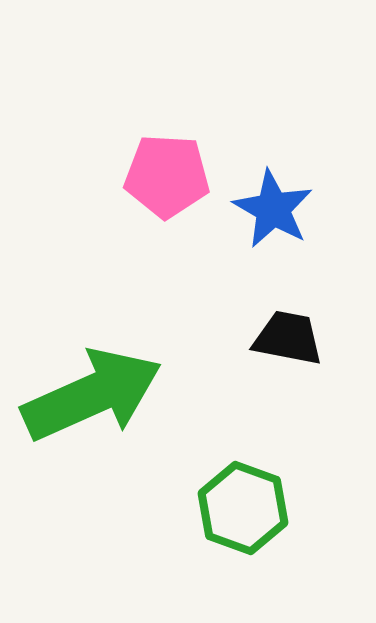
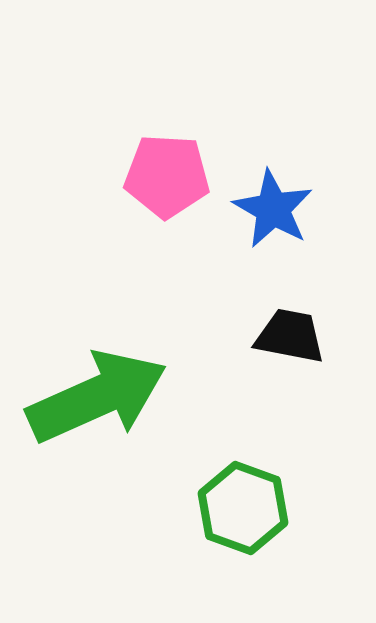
black trapezoid: moved 2 px right, 2 px up
green arrow: moved 5 px right, 2 px down
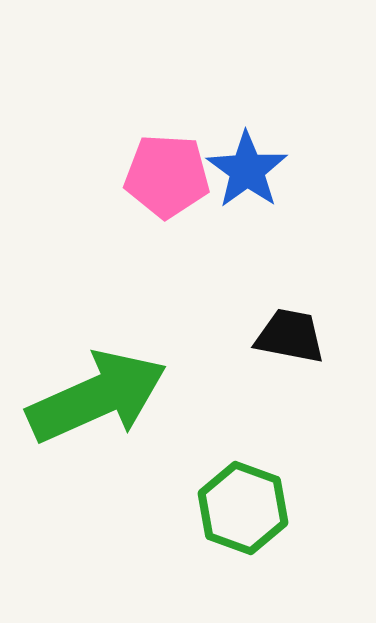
blue star: moved 26 px left, 39 px up; rotated 6 degrees clockwise
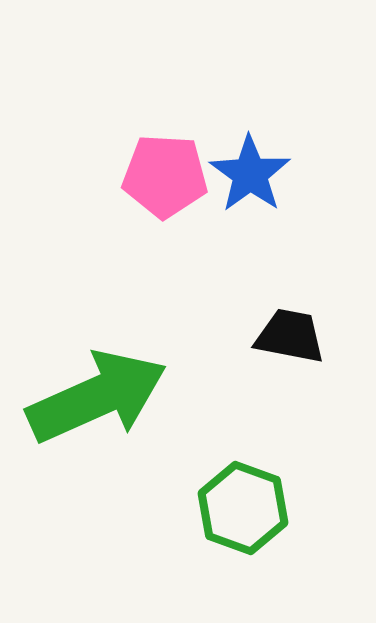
blue star: moved 3 px right, 4 px down
pink pentagon: moved 2 px left
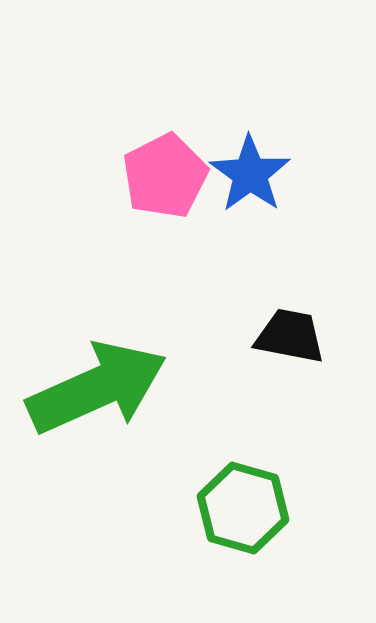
pink pentagon: rotated 30 degrees counterclockwise
green arrow: moved 9 px up
green hexagon: rotated 4 degrees counterclockwise
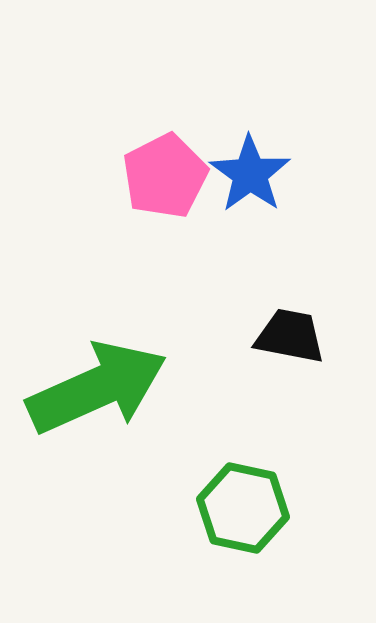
green hexagon: rotated 4 degrees counterclockwise
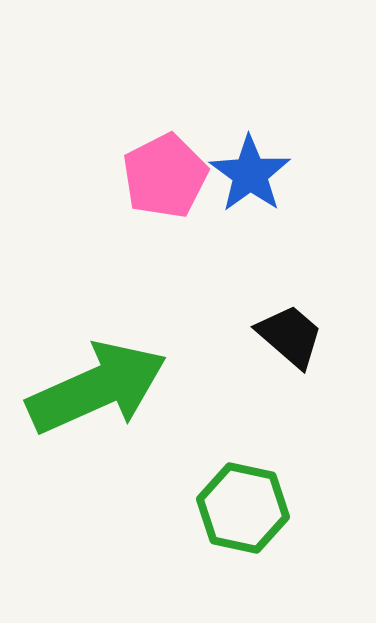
black trapezoid: rotated 30 degrees clockwise
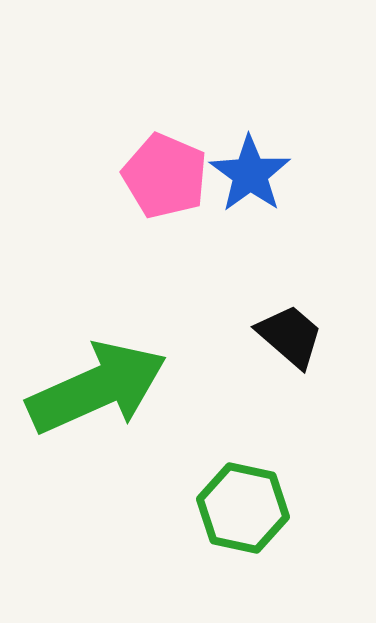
pink pentagon: rotated 22 degrees counterclockwise
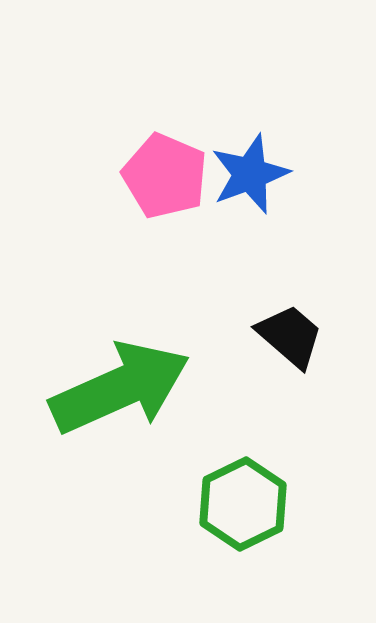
blue star: rotated 16 degrees clockwise
green arrow: moved 23 px right
green hexagon: moved 4 px up; rotated 22 degrees clockwise
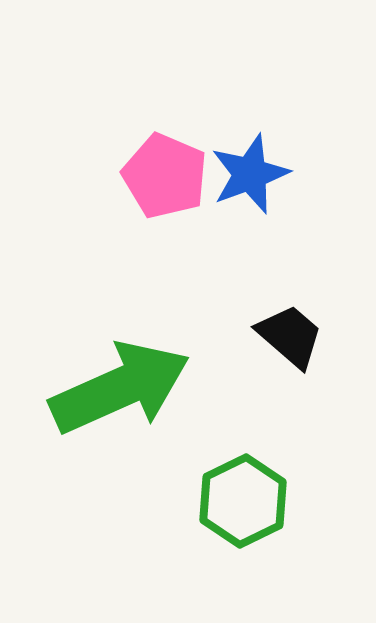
green hexagon: moved 3 px up
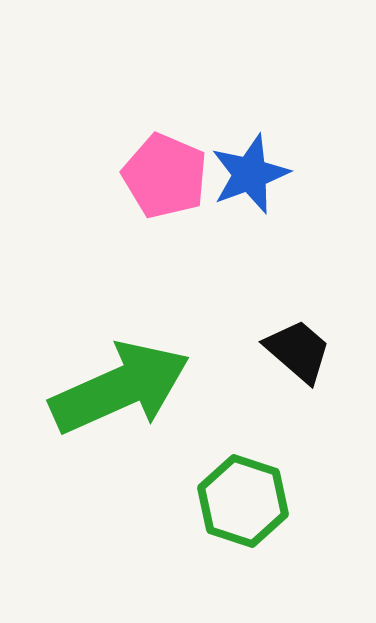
black trapezoid: moved 8 px right, 15 px down
green hexagon: rotated 16 degrees counterclockwise
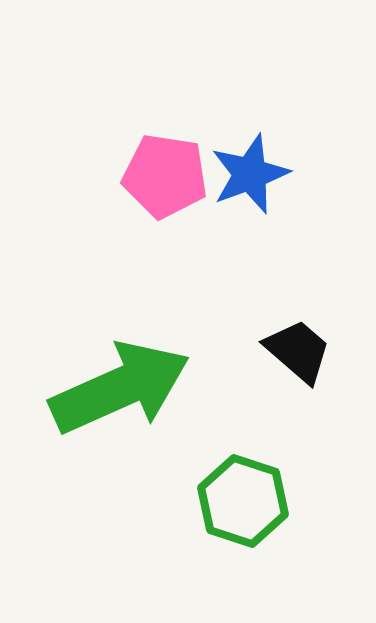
pink pentagon: rotated 14 degrees counterclockwise
